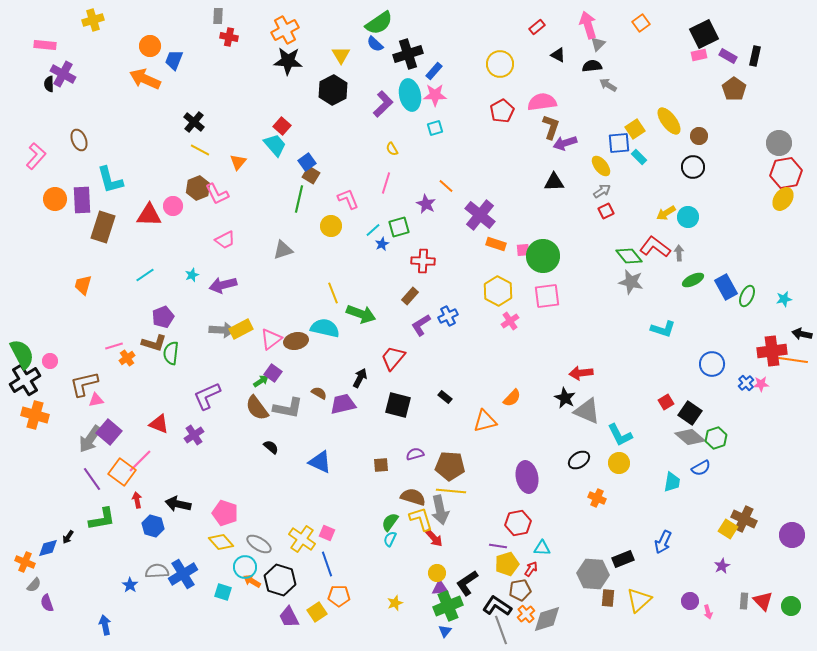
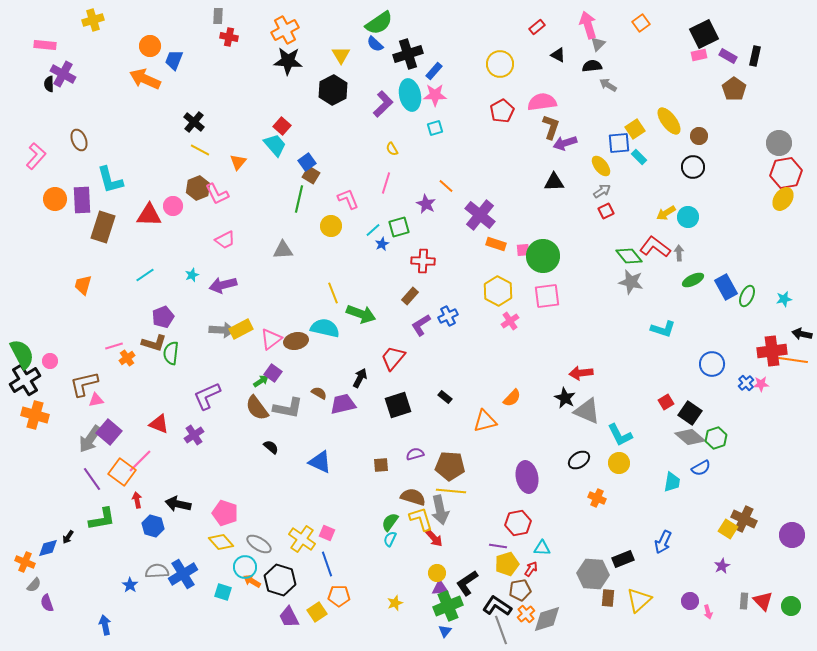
gray triangle at (283, 250): rotated 15 degrees clockwise
black square at (398, 405): rotated 32 degrees counterclockwise
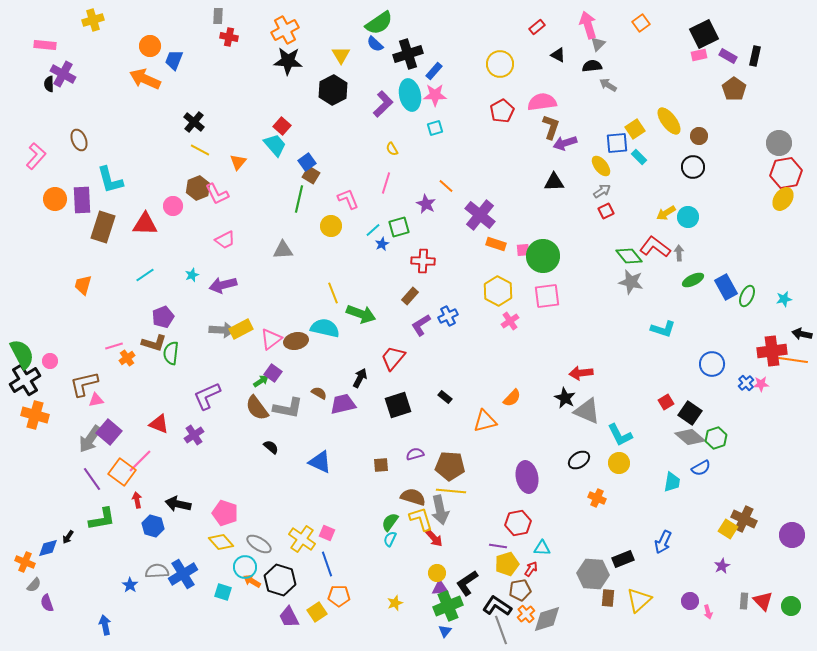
blue square at (619, 143): moved 2 px left
red triangle at (149, 215): moved 4 px left, 9 px down
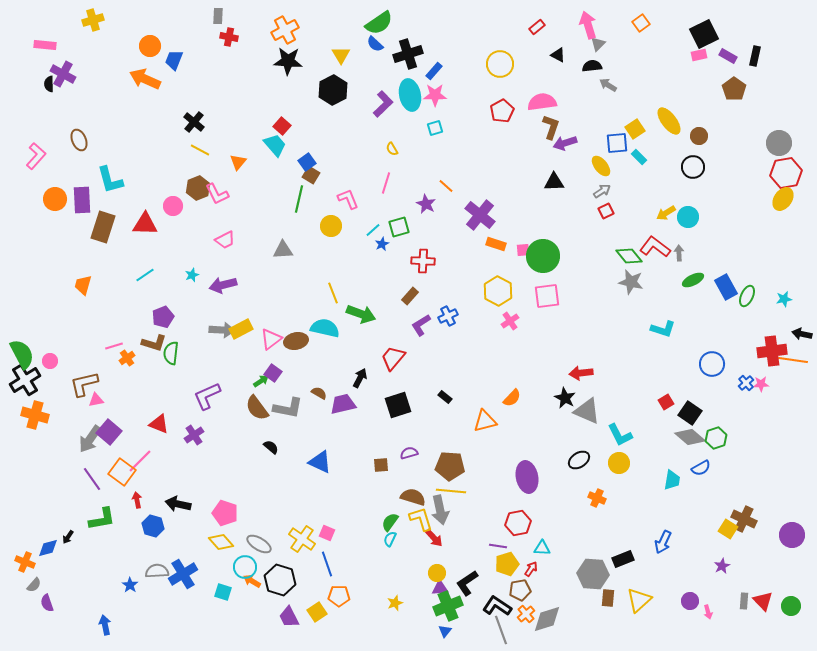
purple semicircle at (415, 454): moved 6 px left, 1 px up
cyan trapezoid at (672, 482): moved 2 px up
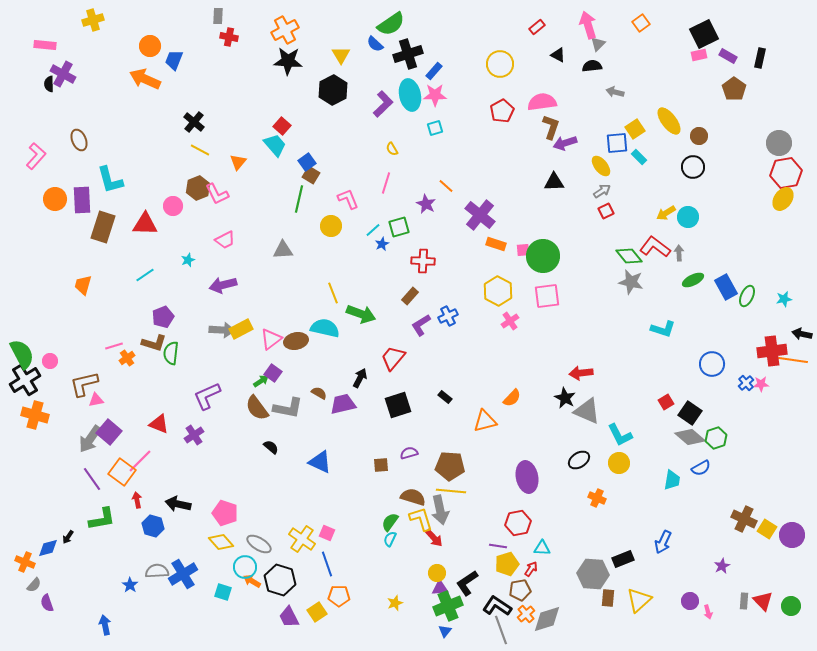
green semicircle at (379, 23): moved 12 px right, 1 px down
black rectangle at (755, 56): moved 5 px right, 2 px down
gray arrow at (608, 85): moved 7 px right, 7 px down; rotated 18 degrees counterclockwise
cyan star at (192, 275): moved 4 px left, 15 px up
yellow square at (728, 529): moved 39 px right
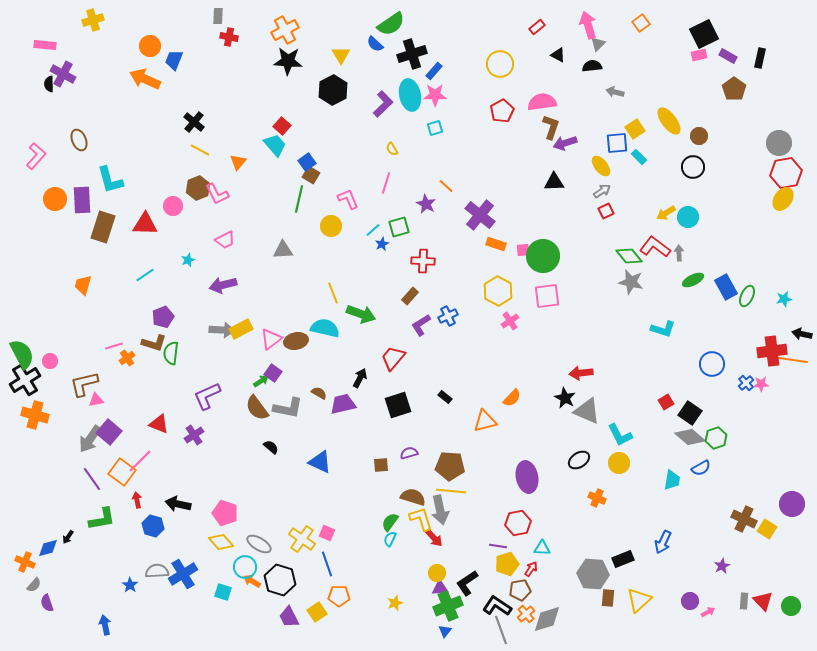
black cross at (408, 54): moved 4 px right
purple circle at (792, 535): moved 31 px up
pink arrow at (708, 612): rotated 104 degrees counterclockwise
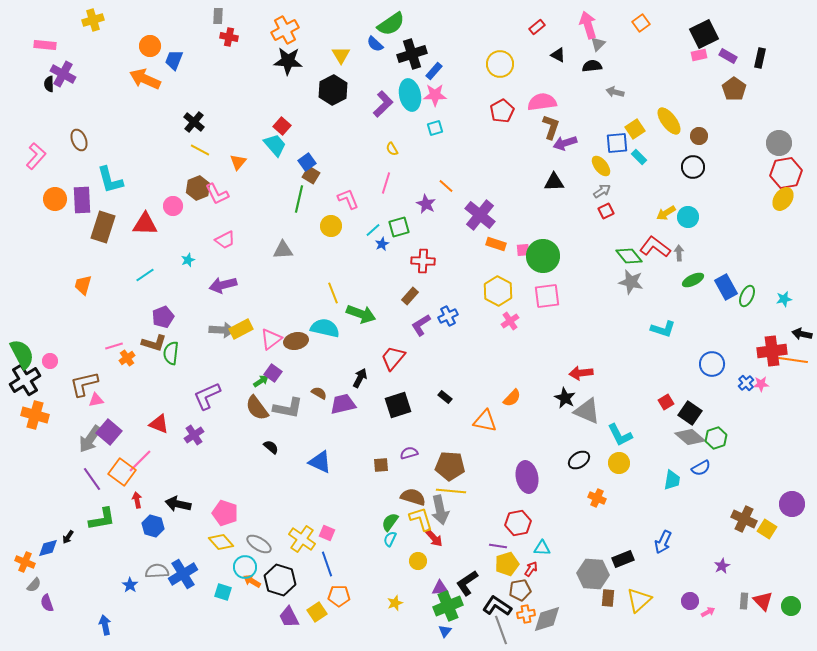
orange triangle at (485, 421): rotated 25 degrees clockwise
yellow circle at (437, 573): moved 19 px left, 12 px up
orange cross at (526, 614): rotated 30 degrees clockwise
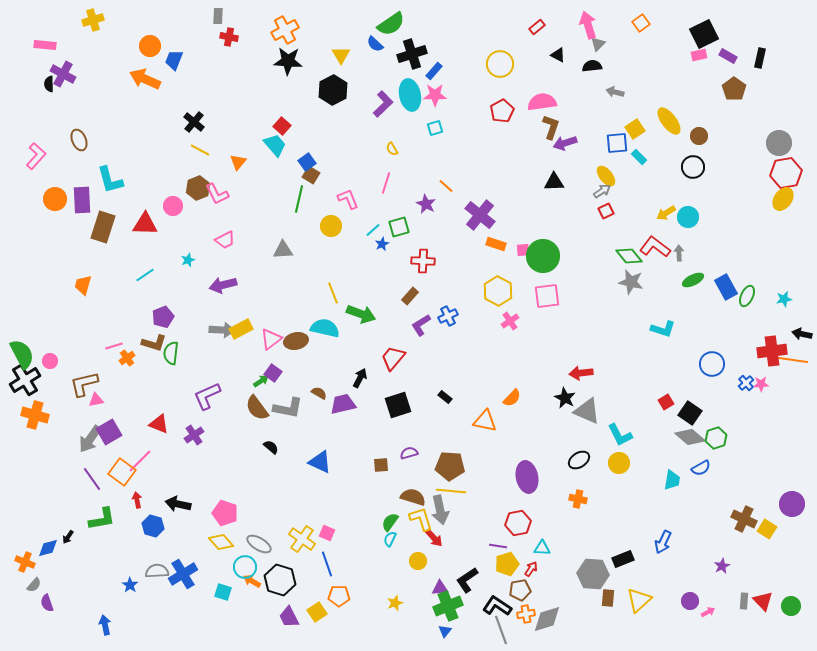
yellow ellipse at (601, 166): moved 5 px right, 10 px down
purple square at (109, 432): rotated 20 degrees clockwise
orange cross at (597, 498): moved 19 px left, 1 px down; rotated 12 degrees counterclockwise
black L-shape at (467, 583): moved 3 px up
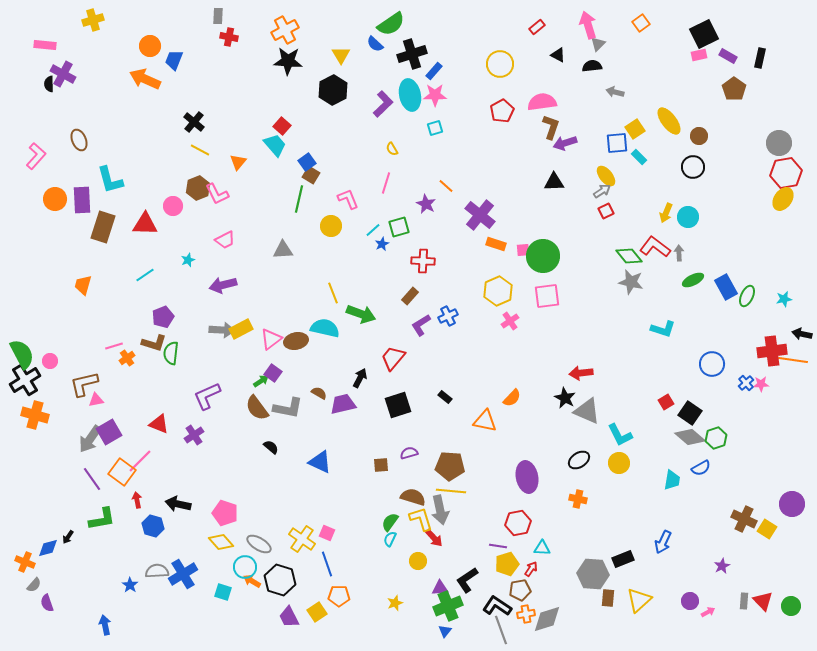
yellow arrow at (666, 213): rotated 36 degrees counterclockwise
yellow hexagon at (498, 291): rotated 8 degrees clockwise
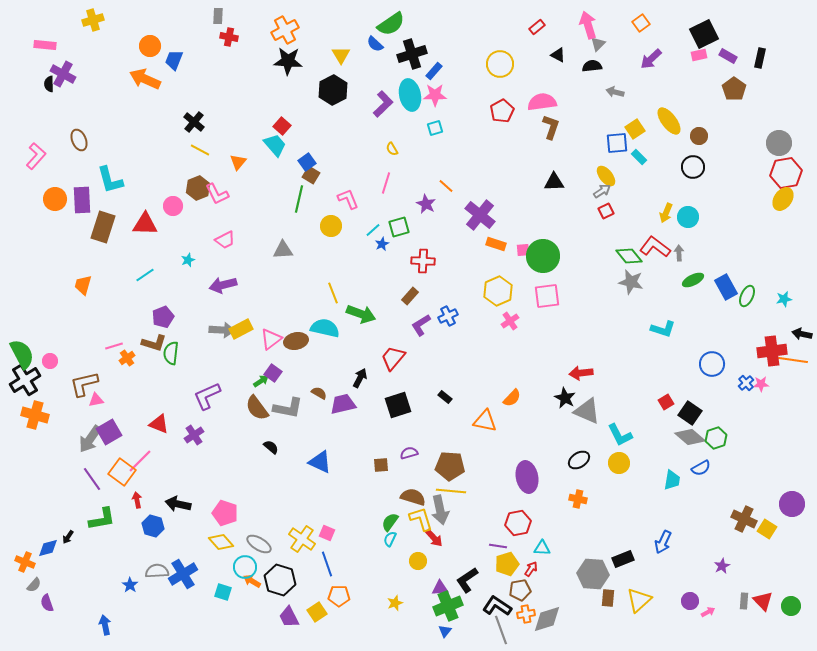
purple arrow at (565, 143): moved 86 px right, 84 px up; rotated 25 degrees counterclockwise
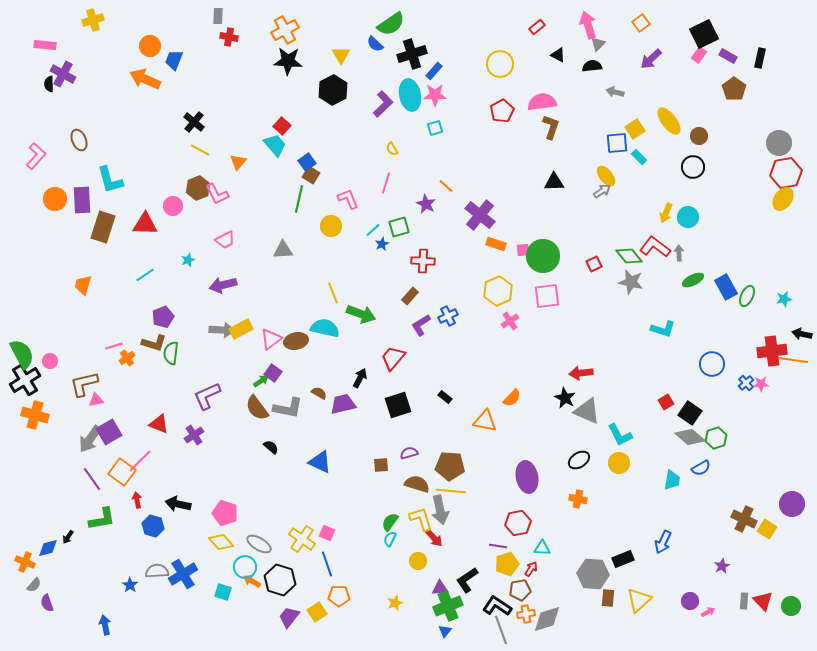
pink rectangle at (699, 55): rotated 42 degrees counterclockwise
red square at (606, 211): moved 12 px left, 53 px down
brown semicircle at (413, 497): moved 4 px right, 13 px up
purple trapezoid at (289, 617): rotated 65 degrees clockwise
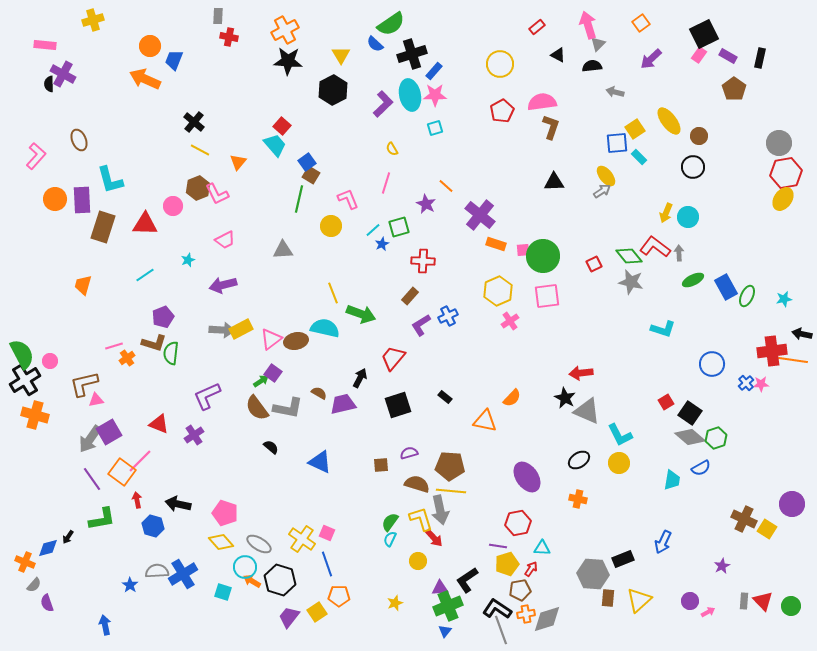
purple ellipse at (527, 477): rotated 24 degrees counterclockwise
black L-shape at (497, 606): moved 3 px down
